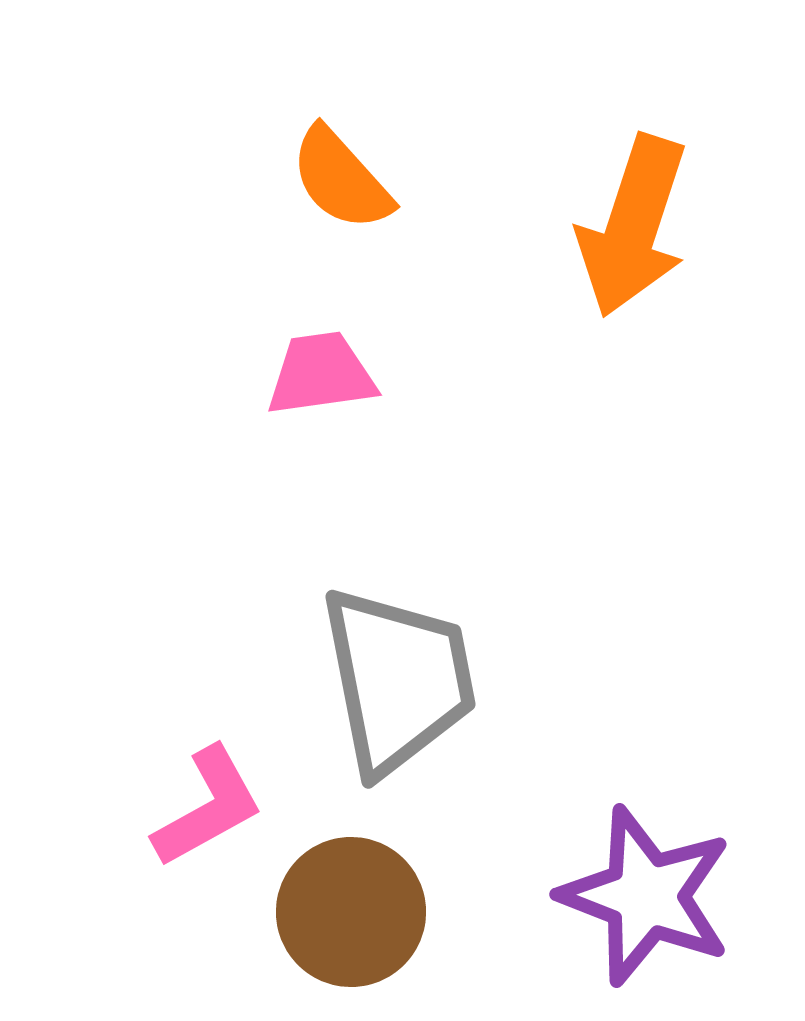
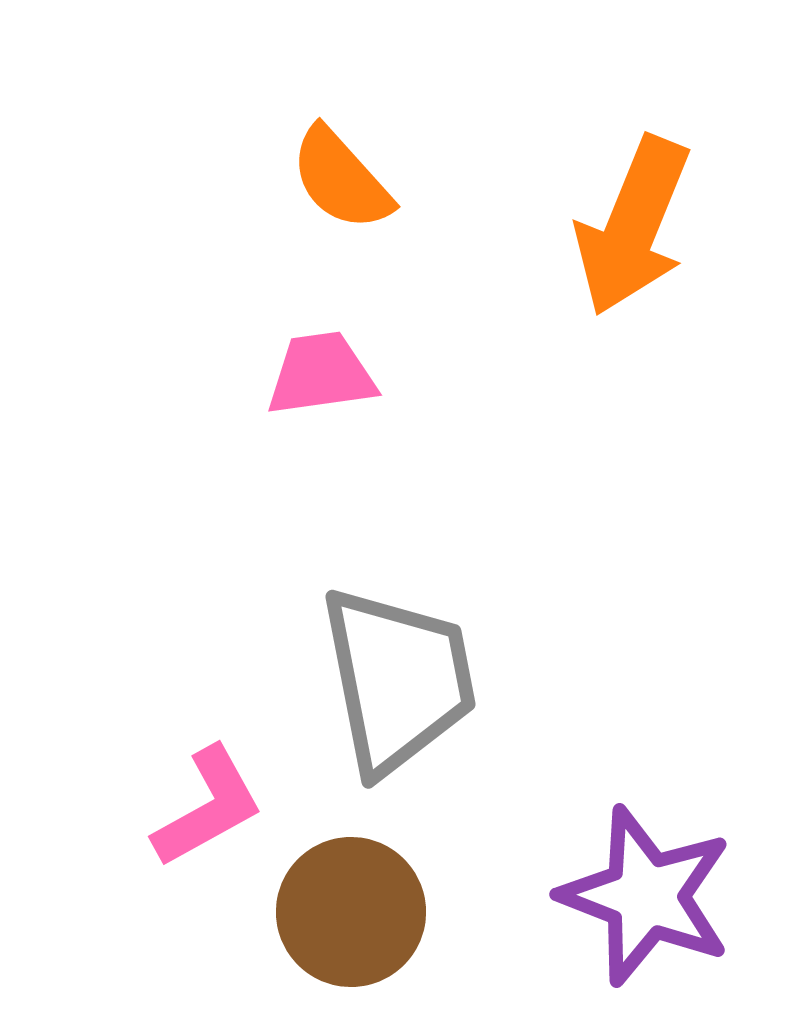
orange arrow: rotated 4 degrees clockwise
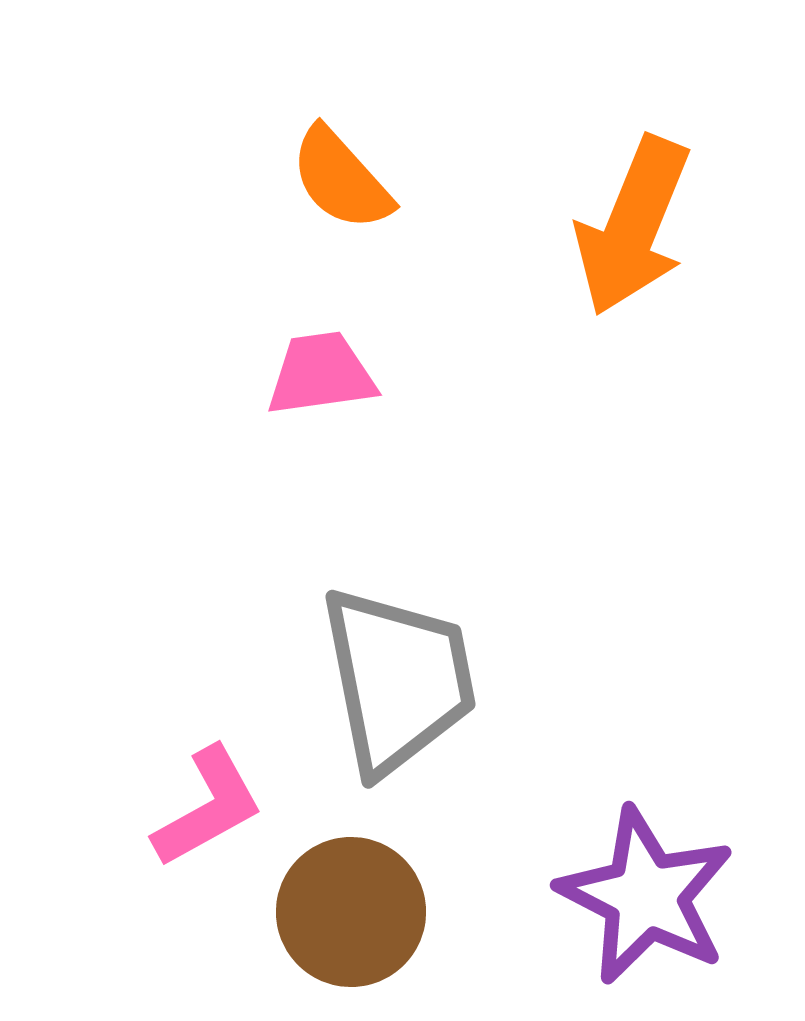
purple star: rotated 6 degrees clockwise
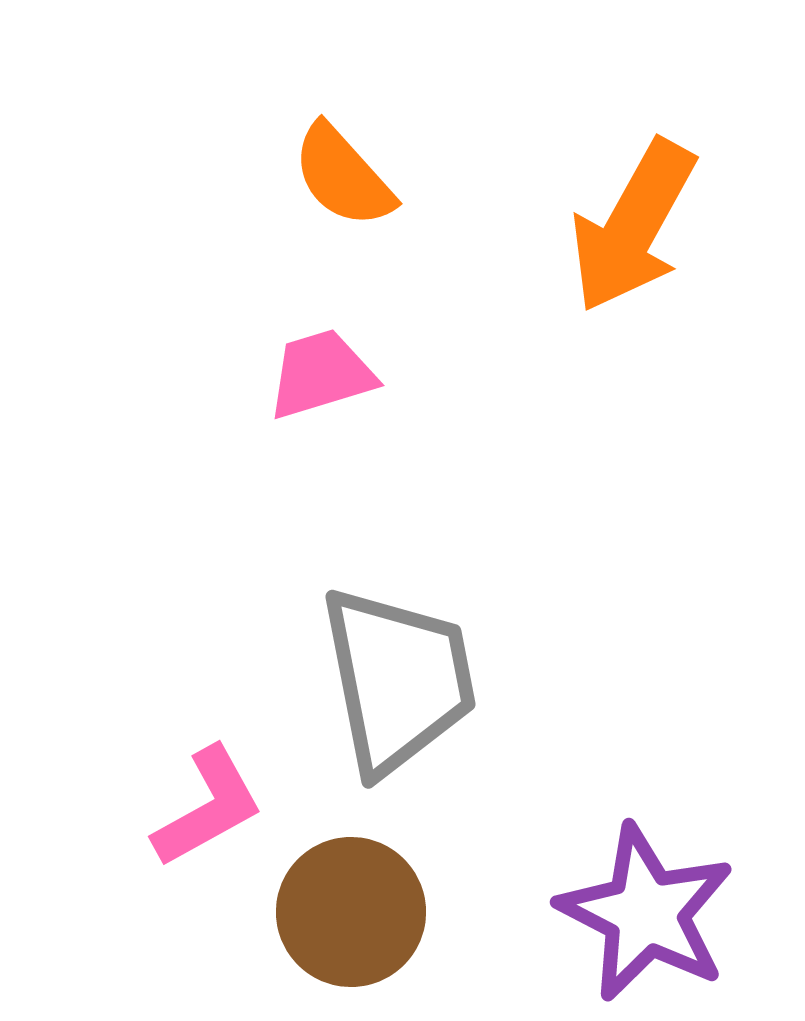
orange semicircle: moved 2 px right, 3 px up
orange arrow: rotated 7 degrees clockwise
pink trapezoid: rotated 9 degrees counterclockwise
purple star: moved 17 px down
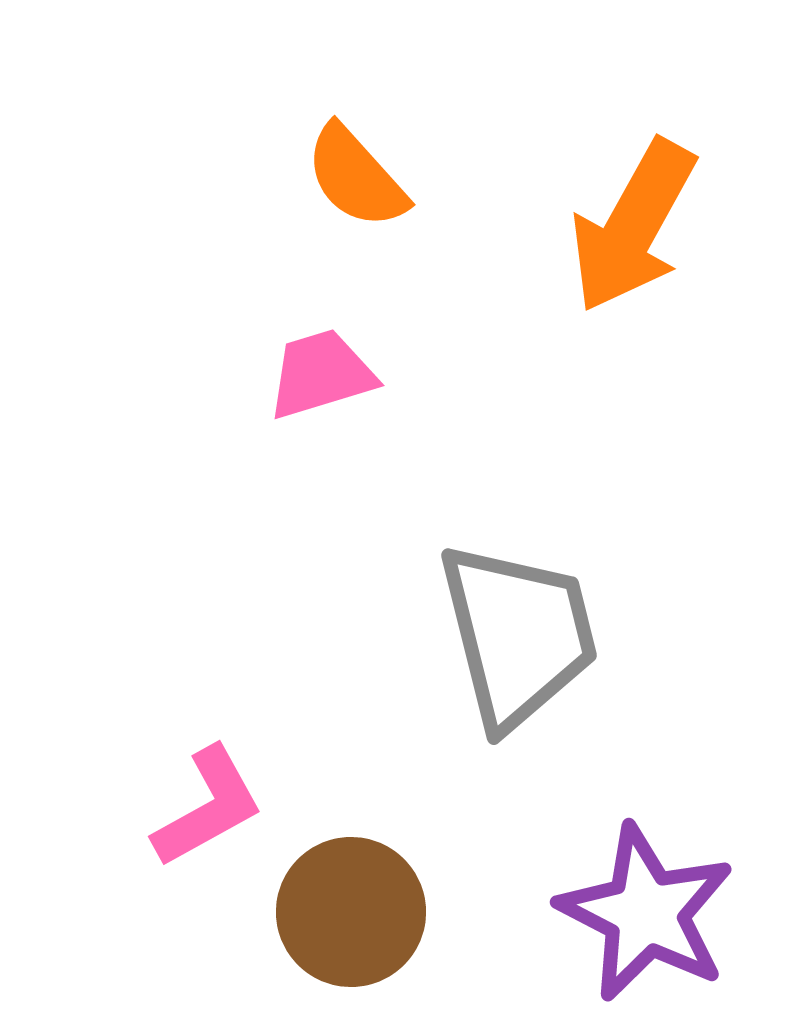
orange semicircle: moved 13 px right, 1 px down
gray trapezoid: moved 120 px right, 45 px up; rotated 3 degrees counterclockwise
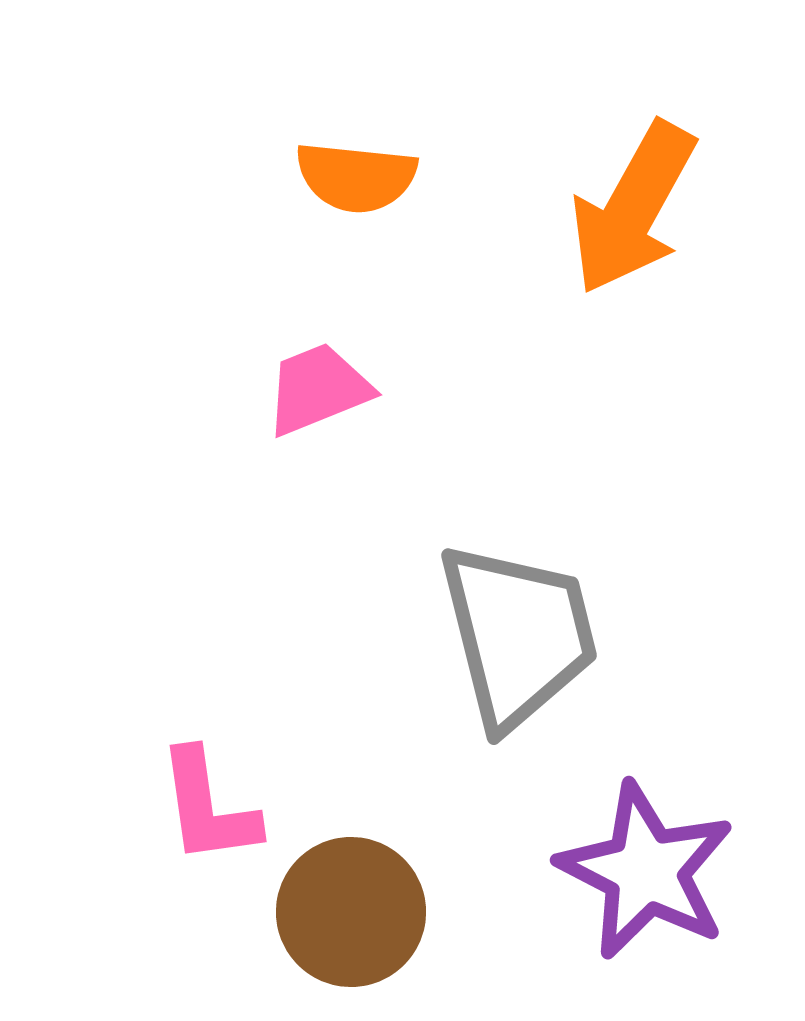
orange semicircle: rotated 42 degrees counterclockwise
orange arrow: moved 18 px up
pink trapezoid: moved 3 px left, 15 px down; rotated 5 degrees counterclockwise
pink L-shape: rotated 111 degrees clockwise
purple star: moved 42 px up
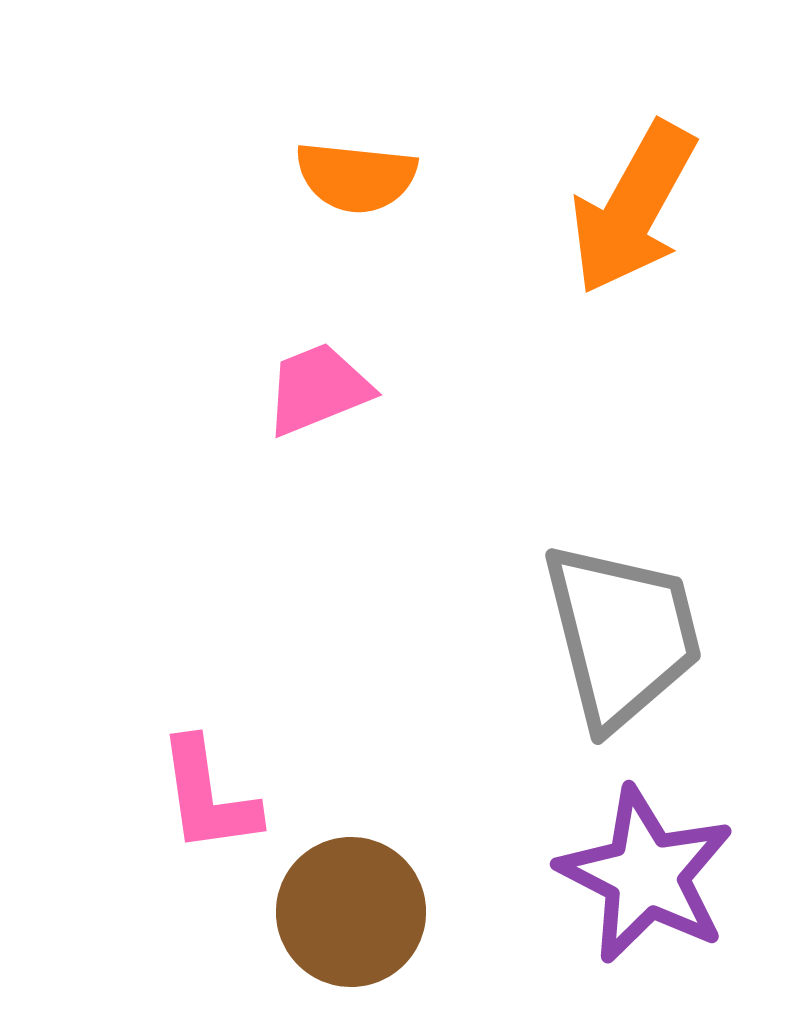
gray trapezoid: moved 104 px right
pink L-shape: moved 11 px up
purple star: moved 4 px down
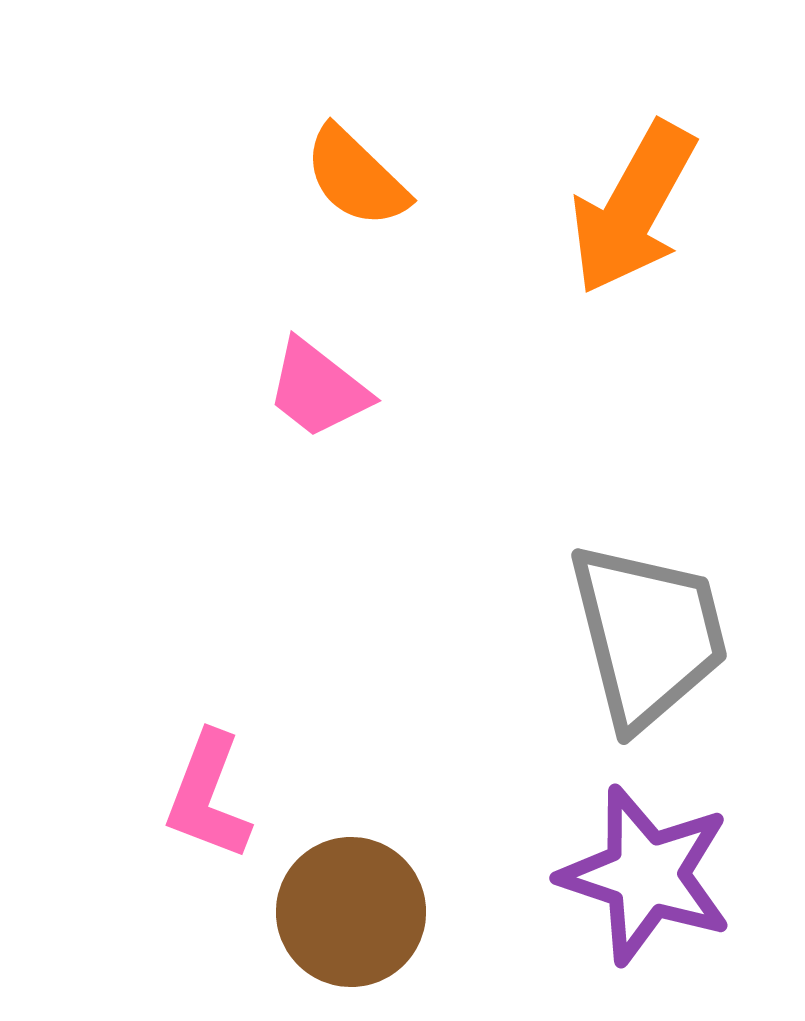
orange semicircle: rotated 38 degrees clockwise
pink trapezoid: rotated 120 degrees counterclockwise
gray trapezoid: moved 26 px right
pink L-shape: rotated 29 degrees clockwise
purple star: rotated 9 degrees counterclockwise
